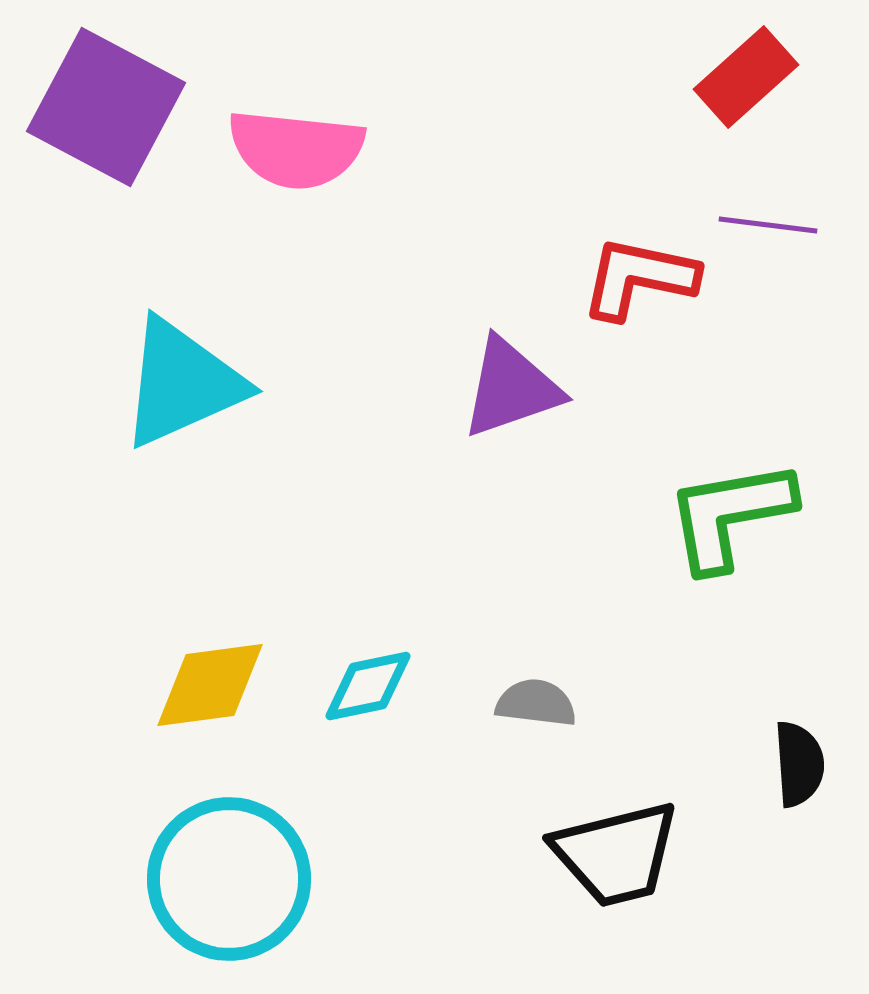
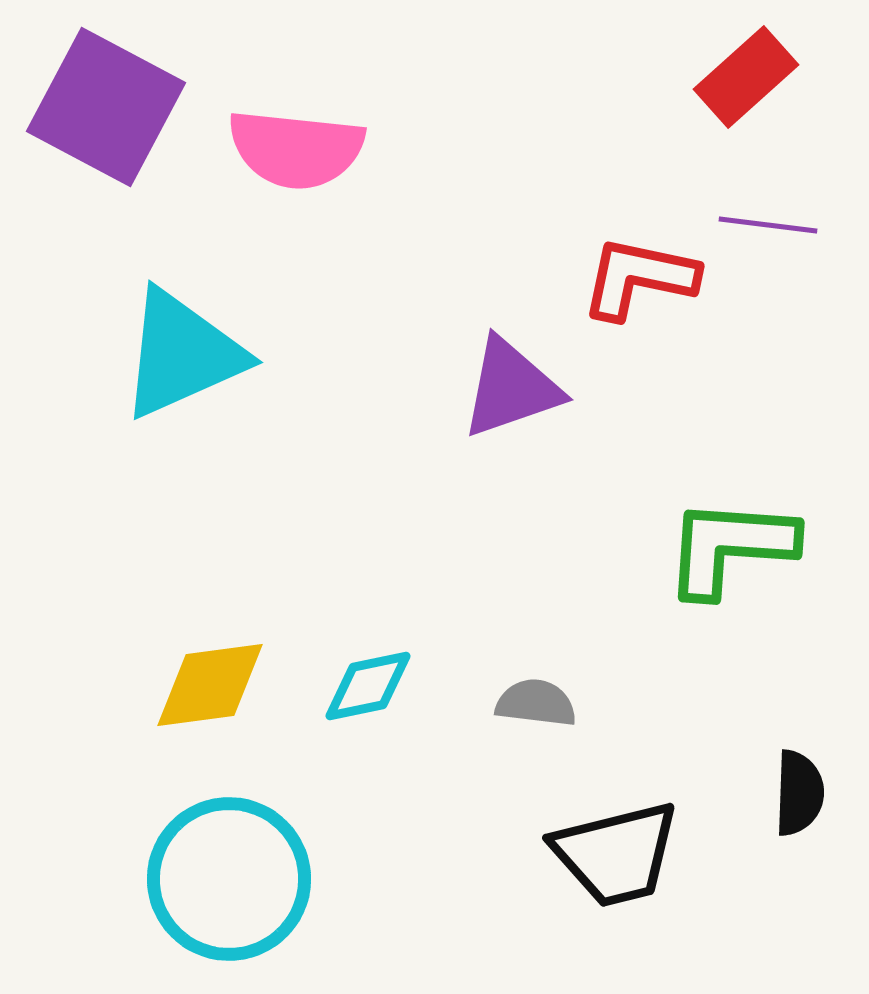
cyan triangle: moved 29 px up
green L-shape: moved 32 px down; rotated 14 degrees clockwise
black semicircle: moved 29 px down; rotated 6 degrees clockwise
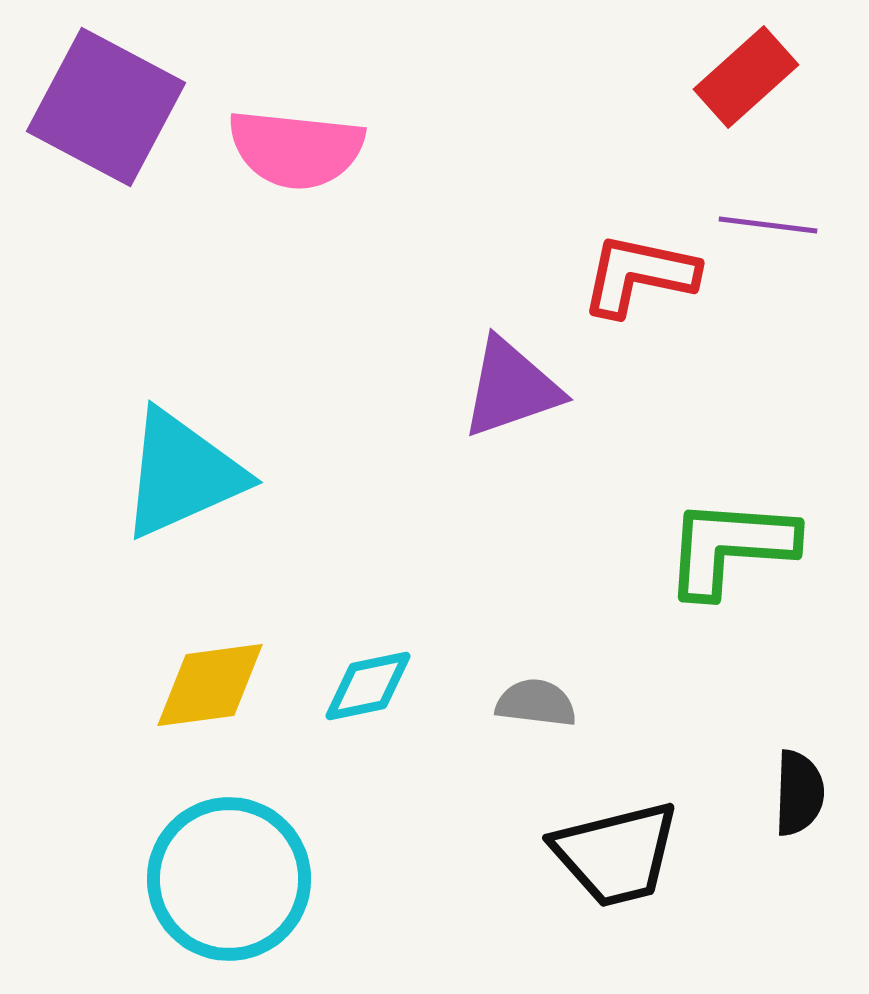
red L-shape: moved 3 px up
cyan triangle: moved 120 px down
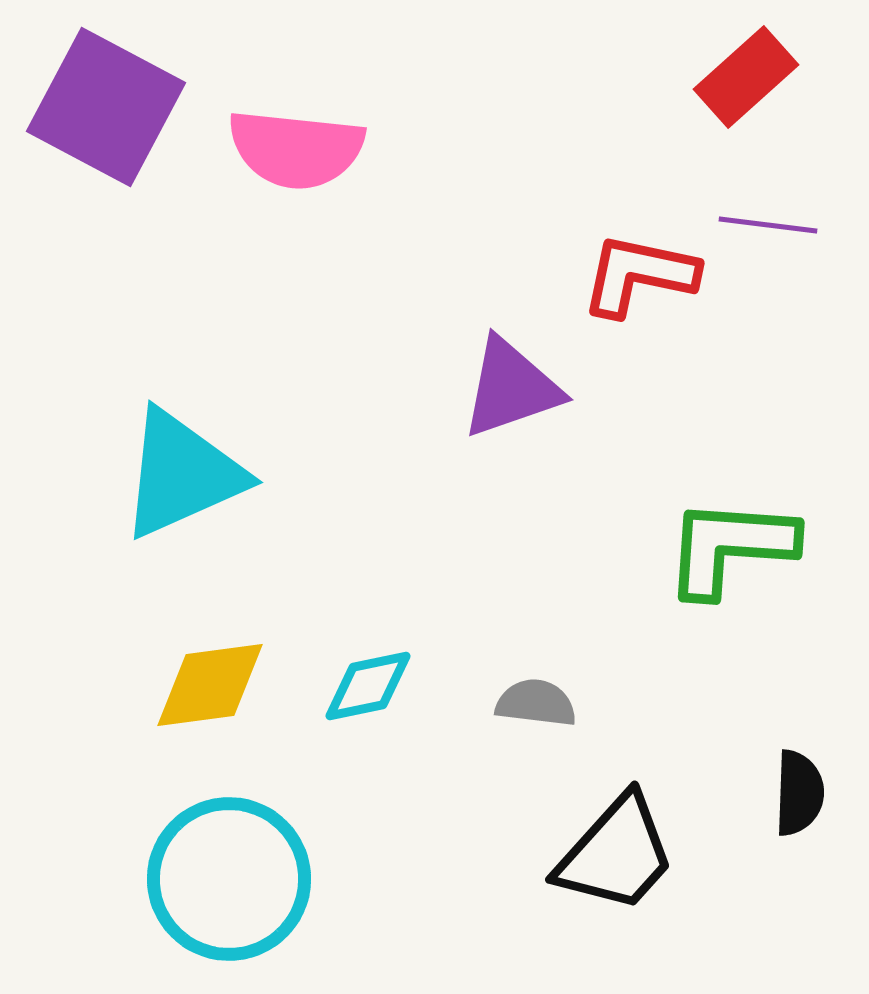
black trapezoid: rotated 34 degrees counterclockwise
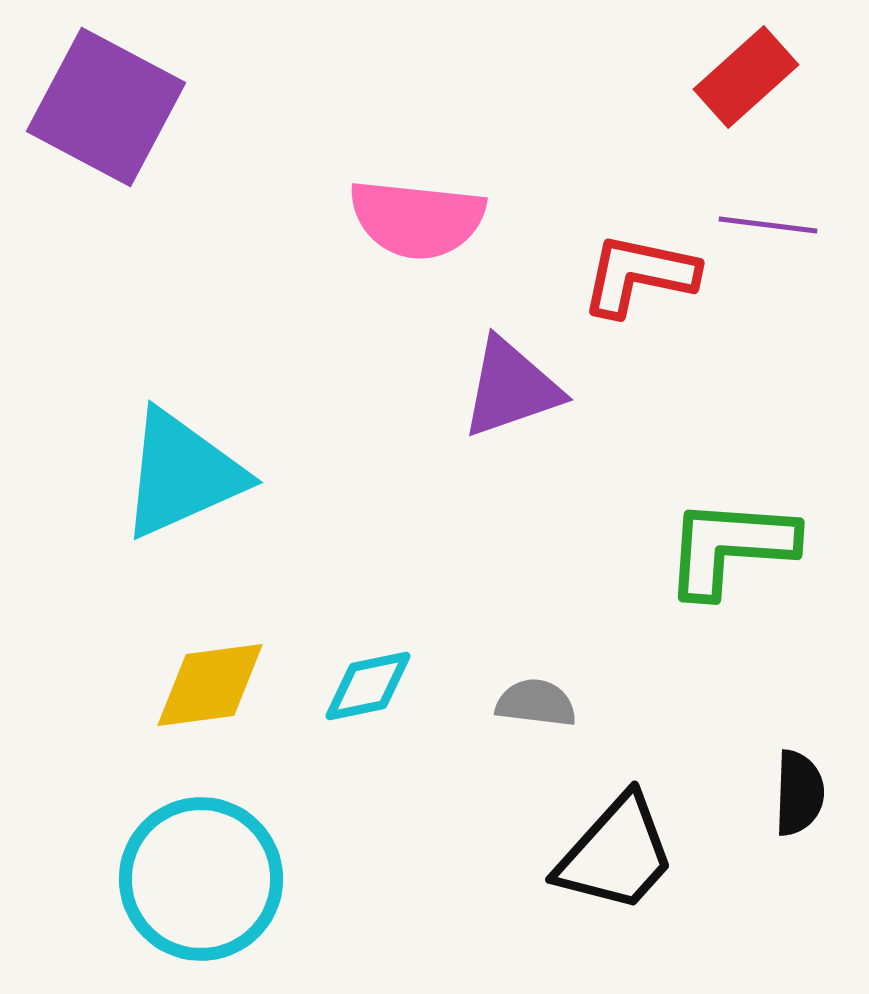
pink semicircle: moved 121 px right, 70 px down
cyan circle: moved 28 px left
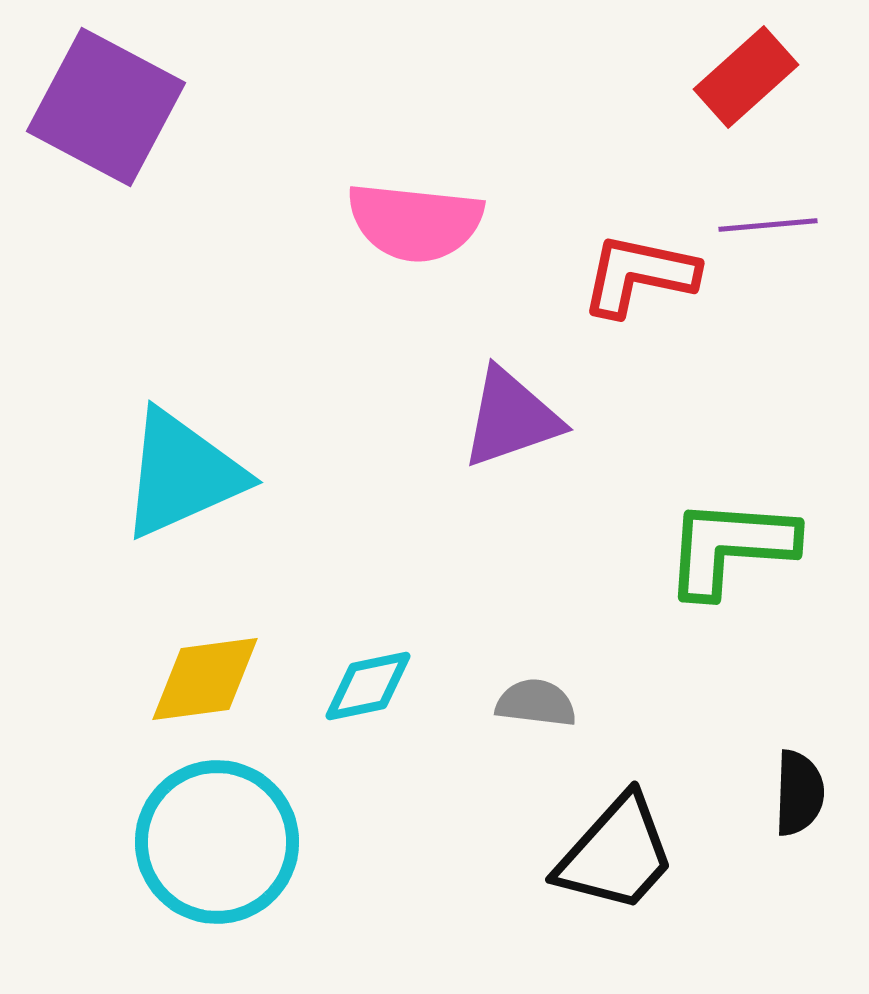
pink semicircle: moved 2 px left, 3 px down
purple line: rotated 12 degrees counterclockwise
purple triangle: moved 30 px down
yellow diamond: moved 5 px left, 6 px up
cyan circle: moved 16 px right, 37 px up
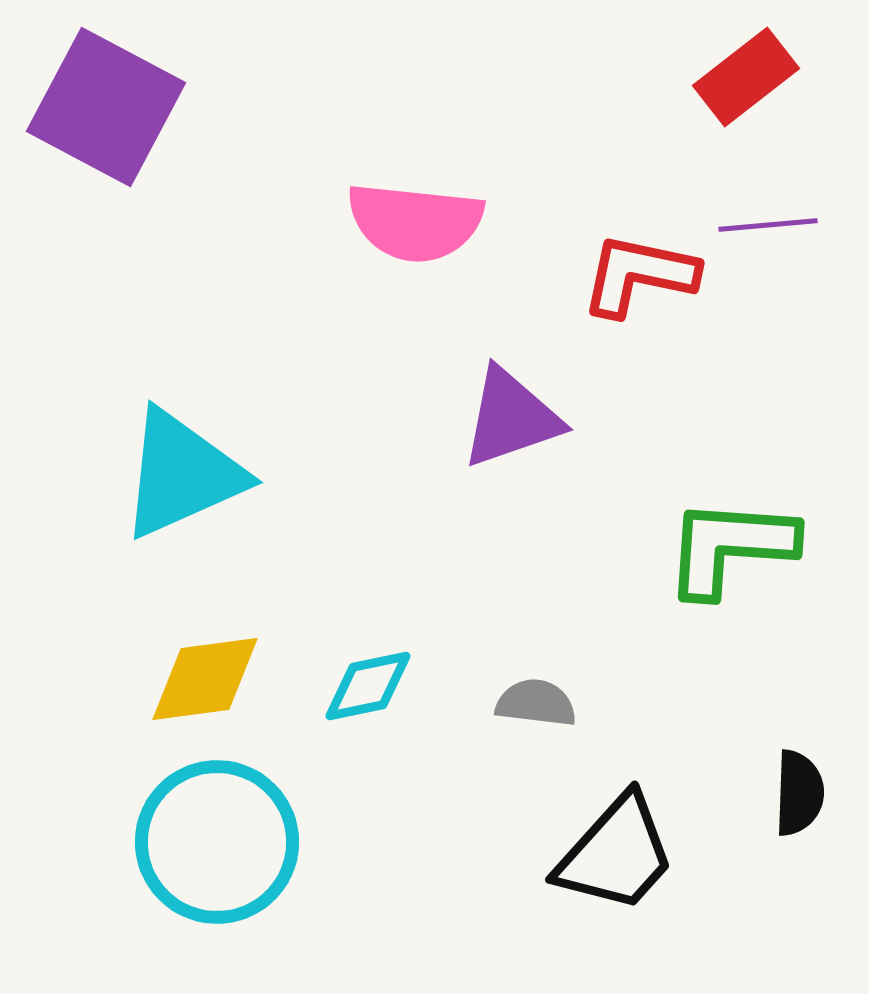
red rectangle: rotated 4 degrees clockwise
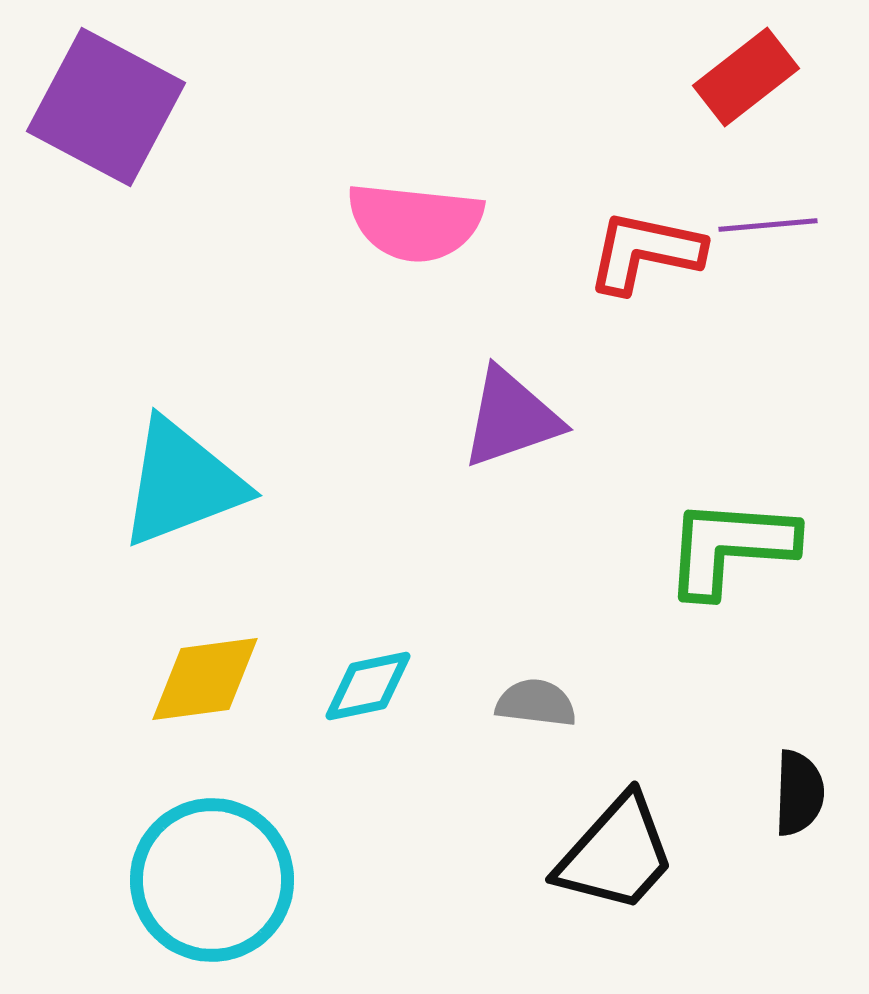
red L-shape: moved 6 px right, 23 px up
cyan triangle: moved 9 px down; rotated 3 degrees clockwise
cyan circle: moved 5 px left, 38 px down
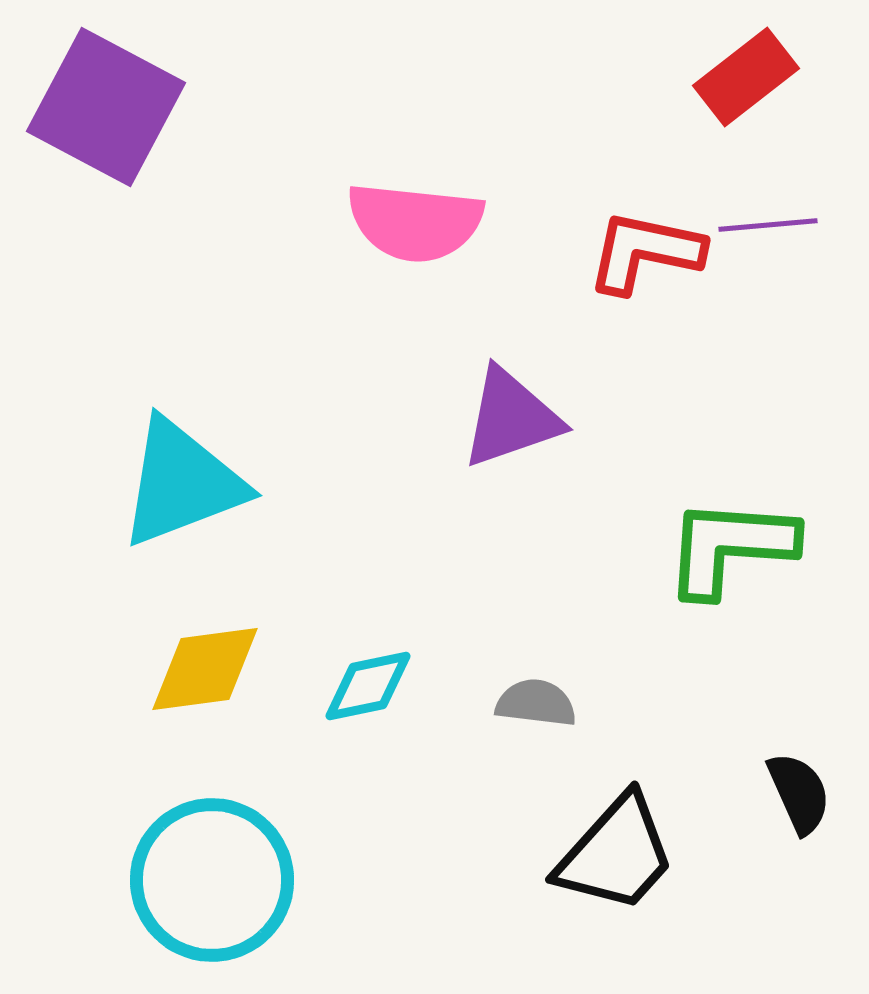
yellow diamond: moved 10 px up
black semicircle: rotated 26 degrees counterclockwise
